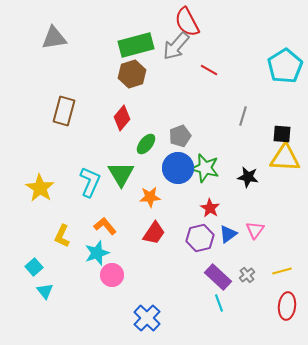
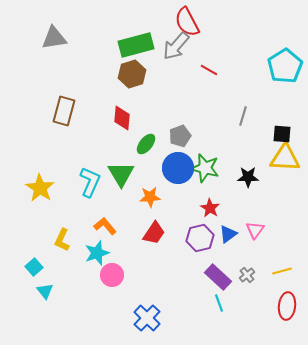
red diamond: rotated 35 degrees counterclockwise
black star: rotated 10 degrees counterclockwise
yellow L-shape: moved 4 px down
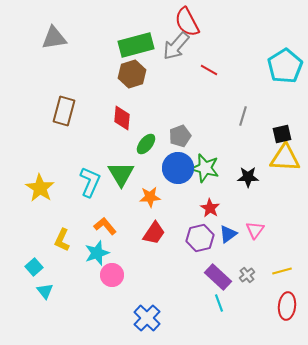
black square: rotated 18 degrees counterclockwise
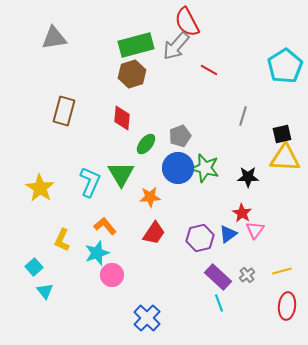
red star: moved 32 px right, 5 px down
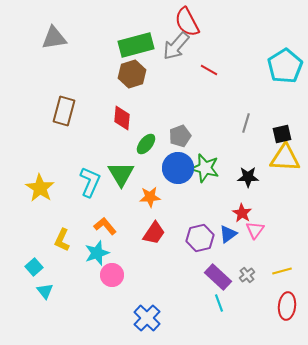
gray line: moved 3 px right, 7 px down
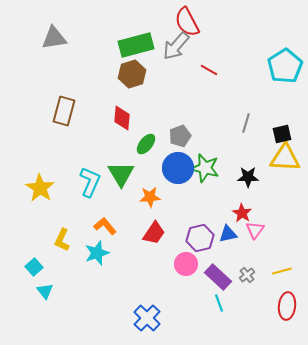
blue triangle: rotated 24 degrees clockwise
pink circle: moved 74 px right, 11 px up
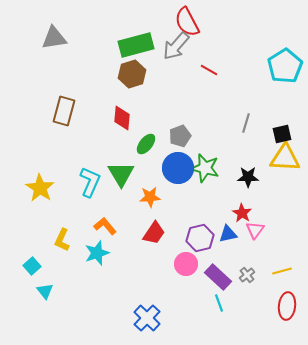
cyan square: moved 2 px left, 1 px up
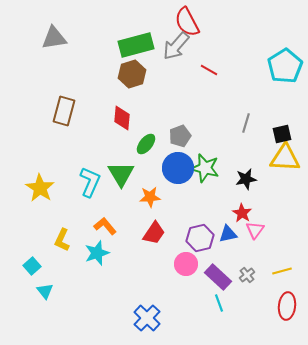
black star: moved 2 px left, 2 px down; rotated 10 degrees counterclockwise
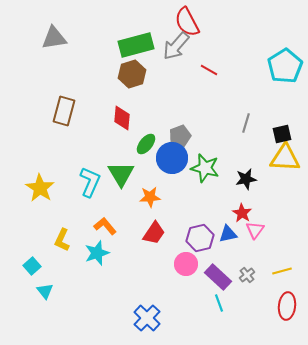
blue circle: moved 6 px left, 10 px up
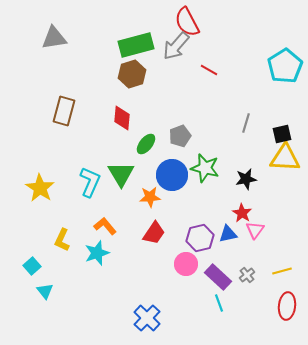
blue circle: moved 17 px down
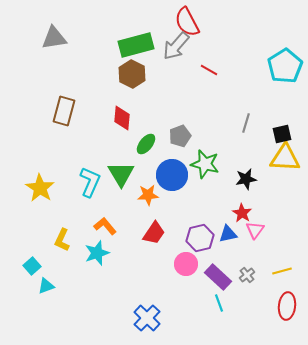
brown hexagon: rotated 16 degrees counterclockwise
green star: moved 4 px up
orange star: moved 2 px left, 2 px up
cyan triangle: moved 1 px right, 5 px up; rotated 48 degrees clockwise
